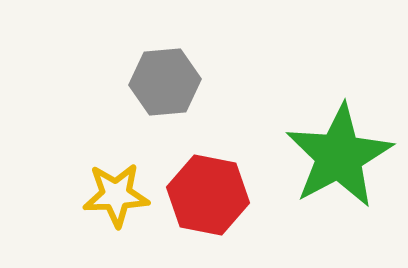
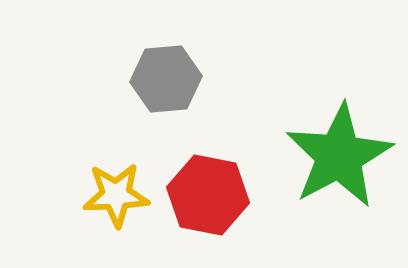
gray hexagon: moved 1 px right, 3 px up
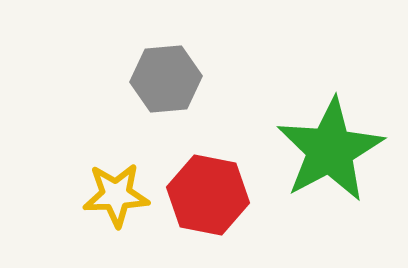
green star: moved 9 px left, 6 px up
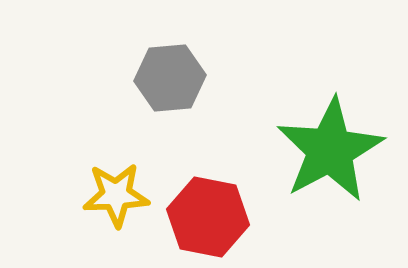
gray hexagon: moved 4 px right, 1 px up
red hexagon: moved 22 px down
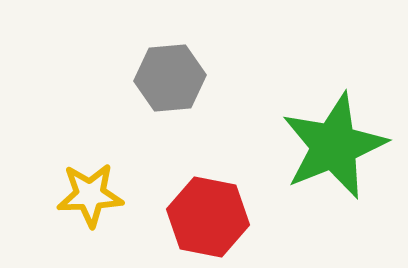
green star: moved 4 px right, 4 px up; rotated 6 degrees clockwise
yellow star: moved 26 px left
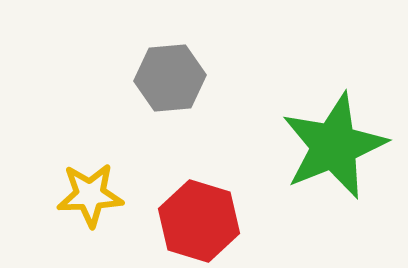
red hexagon: moved 9 px left, 4 px down; rotated 6 degrees clockwise
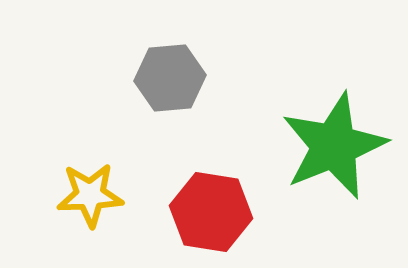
red hexagon: moved 12 px right, 9 px up; rotated 8 degrees counterclockwise
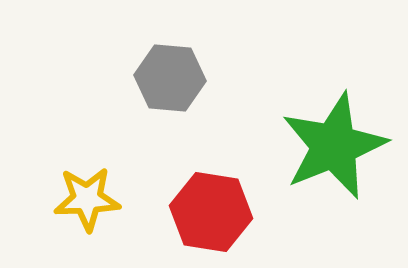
gray hexagon: rotated 10 degrees clockwise
yellow star: moved 3 px left, 4 px down
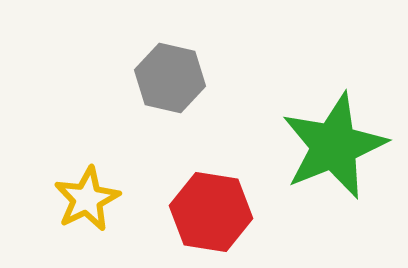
gray hexagon: rotated 8 degrees clockwise
yellow star: rotated 24 degrees counterclockwise
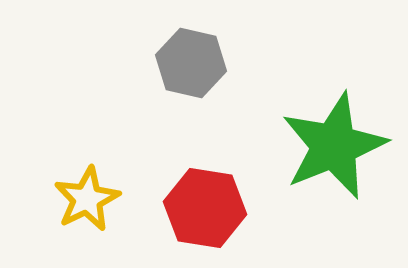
gray hexagon: moved 21 px right, 15 px up
red hexagon: moved 6 px left, 4 px up
